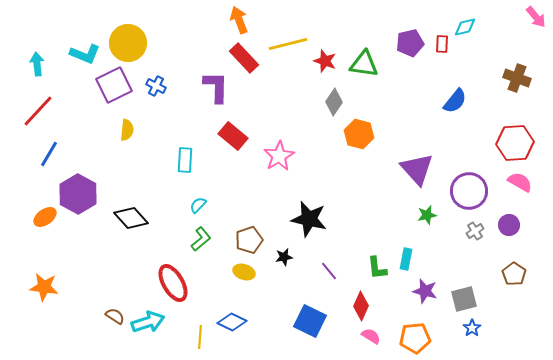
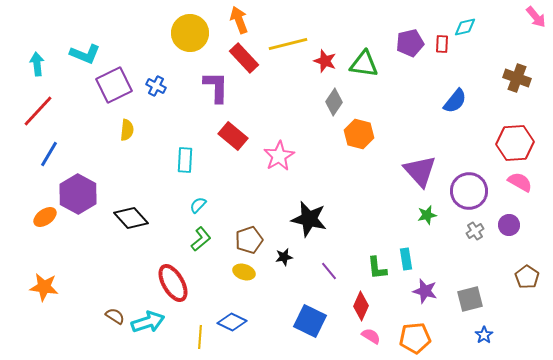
yellow circle at (128, 43): moved 62 px right, 10 px up
purple triangle at (417, 169): moved 3 px right, 2 px down
cyan rectangle at (406, 259): rotated 20 degrees counterclockwise
brown pentagon at (514, 274): moved 13 px right, 3 px down
gray square at (464, 299): moved 6 px right
blue star at (472, 328): moved 12 px right, 7 px down
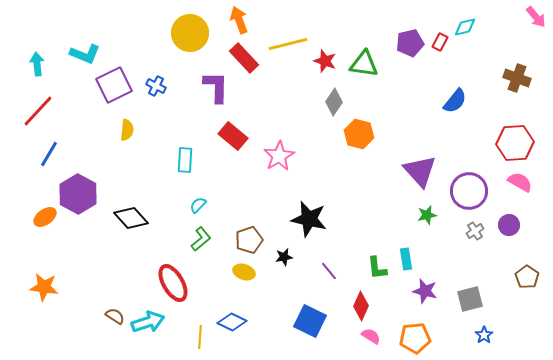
red rectangle at (442, 44): moved 2 px left, 2 px up; rotated 24 degrees clockwise
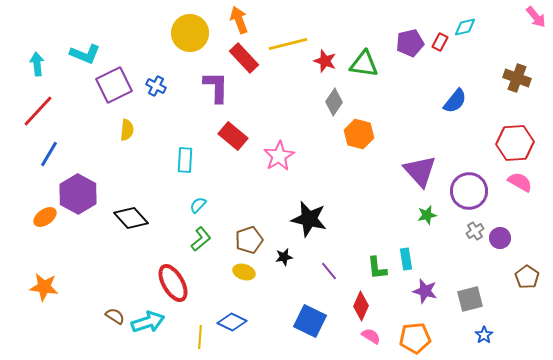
purple circle at (509, 225): moved 9 px left, 13 px down
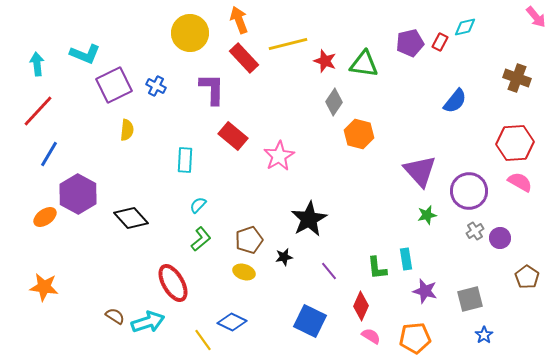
purple L-shape at (216, 87): moved 4 px left, 2 px down
black star at (309, 219): rotated 30 degrees clockwise
yellow line at (200, 337): moved 3 px right, 3 px down; rotated 40 degrees counterclockwise
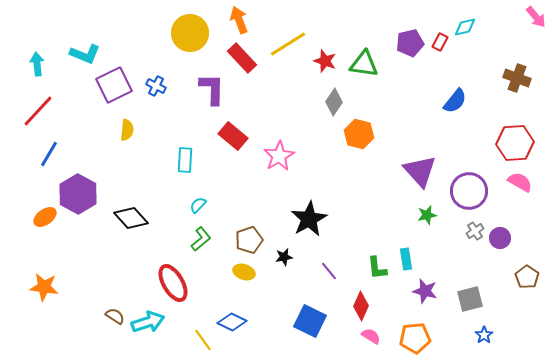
yellow line at (288, 44): rotated 18 degrees counterclockwise
red rectangle at (244, 58): moved 2 px left
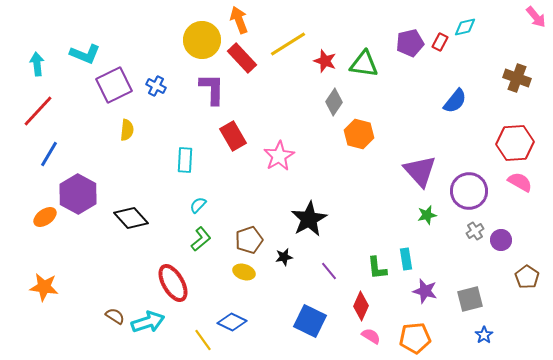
yellow circle at (190, 33): moved 12 px right, 7 px down
red rectangle at (233, 136): rotated 20 degrees clockwise
purple circle at (500, 238): moved 1 px right, 2 px down
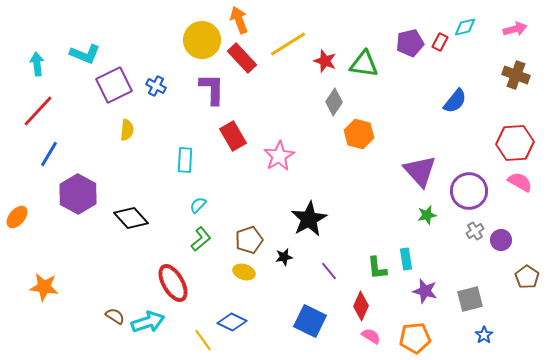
pink arrow at (536, 17): moved 21 px left, 12 px down; rotated 65 degrees counterclockwise
brown cross at (517, 78): moved 1 px left, 3 px up
orange ellipse at (45, 217): moved 28 px left; rotated 15 degrees counterclockwise
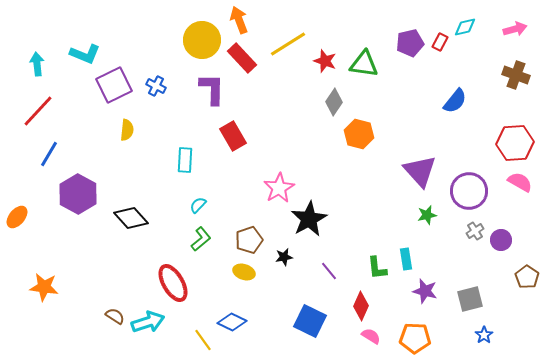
pink star at (279, 156): moved 32 px down
orange pentagon at (415, 338): rotated 8 degrees clockwise
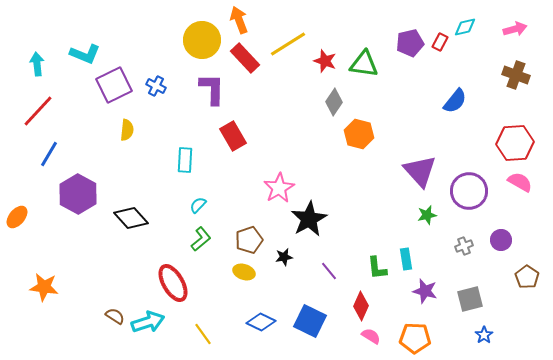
red rectangle at (242, 58): moved 3 px right
gray cross at (475, 231): moved 11 px left, 15 px down; rotated 12 degrees clockwise
blue diamond at (232, 322): moved 29 px right
yellow line at (203, 340): moved 6 px up
